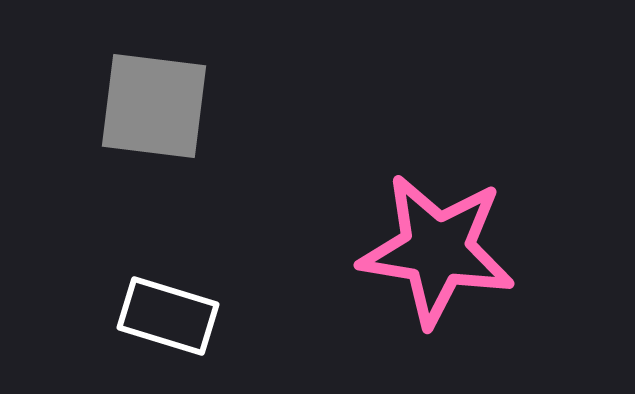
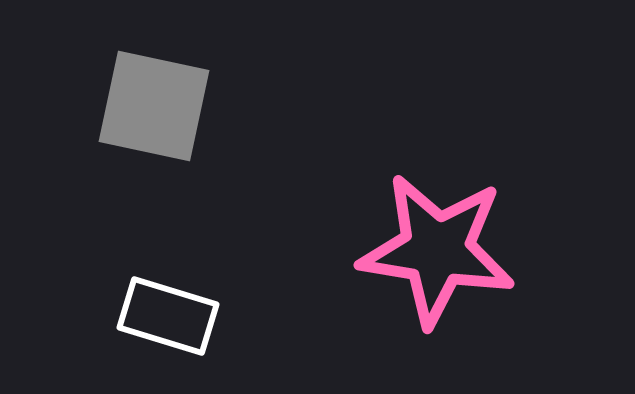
gray square: rotated 5 degrees clockwise
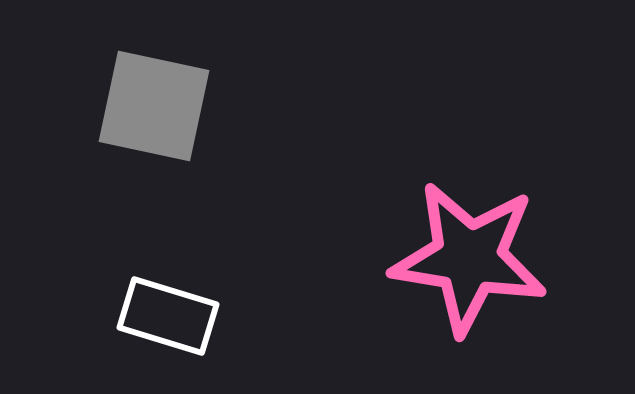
pink star: moved 32 px right, 8 px down
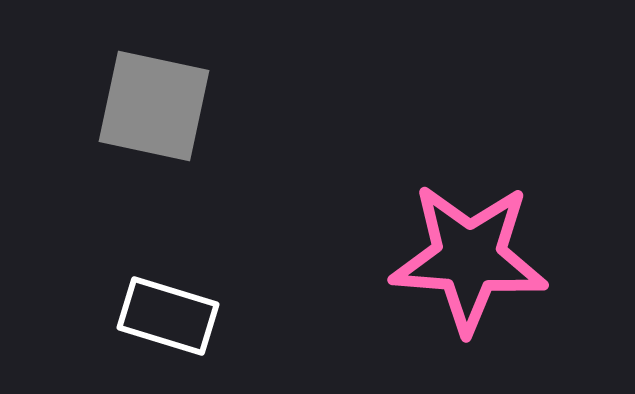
pink star: rotated 5 degrees counterclockwise
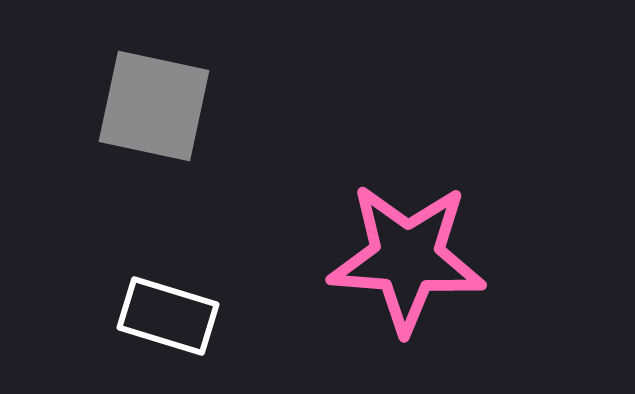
pink star: moved 62 px left
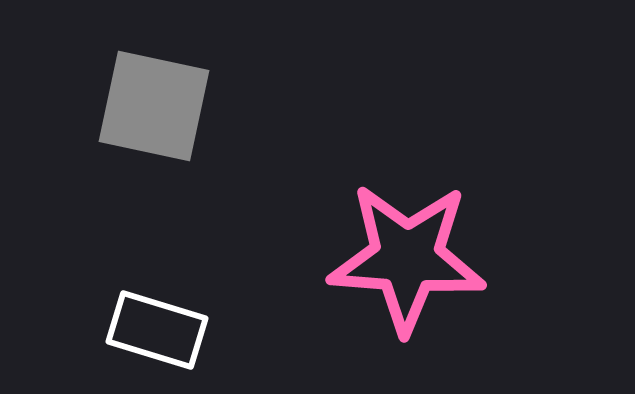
white rectangle: moved 11 px left, 14 px down
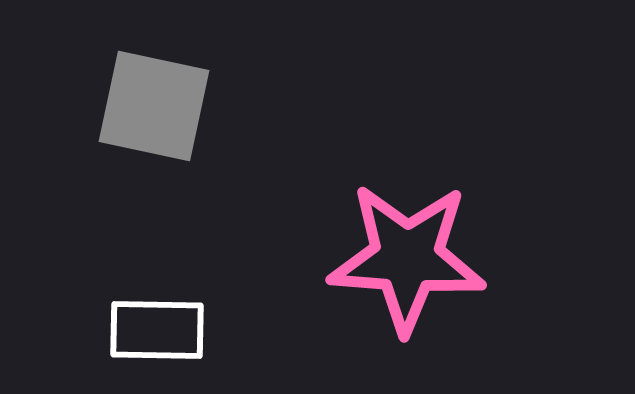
white rectangle: rotated 16 degrees counterclockwise
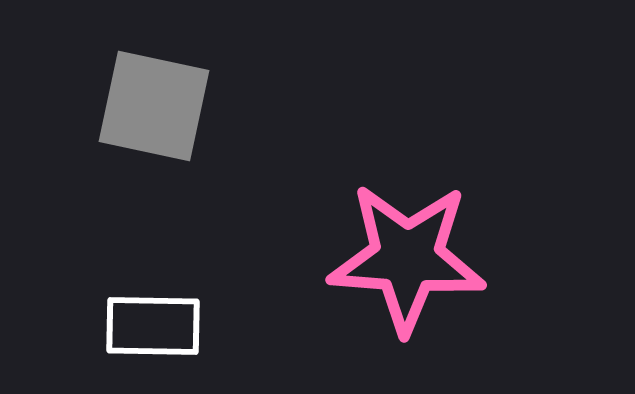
white rectangle: moved 4 px left, 4 px up
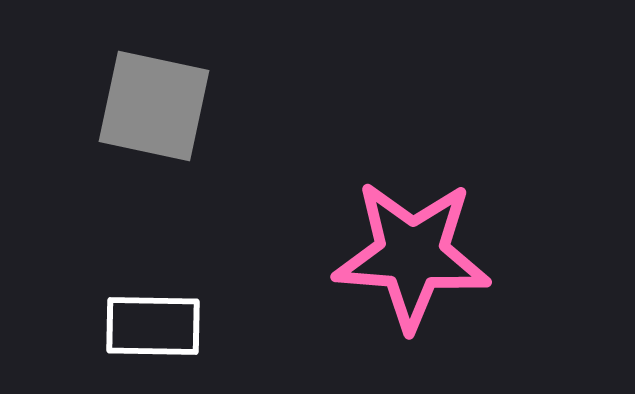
pink star: moved 5 px right, 3 px up
